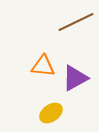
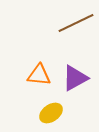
brown line: moved 1 px down
orange triangle: moved 4 px left, 9 px down
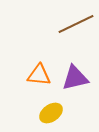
brown line: moved 1 px down
purple triangle: rotated 16 degrees clockwise
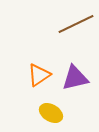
orange triangle: rotated 40 degrees counterclockwise
yellow ellipse: rotated 65 degrees clockwise
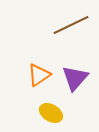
brown line: moved 5 px left, 1 px down
purple triangle: rotated 36 degrees counterclockwise
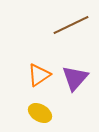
yellow ellipse: moved 11 px left
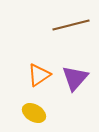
brown line: rotated 12 degrees clockwise
yellow ellipse: moved 6 px left
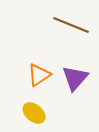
brown line: rotated 36 degrees clockwise
yellow ellipse: rotated 10 degrees clockwise
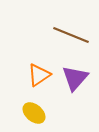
brown line: moved 10 px down
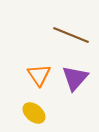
orange triangle: rotated 30 degrees counterclockwise
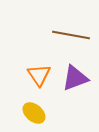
brown line: rotated 12 degrees counterclockwise
purple triangle: rotated 28 degrees clockwise
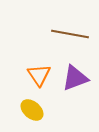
brown line: moved 1 px left, 1 px up
yellow ellipse: moved 2 px left, 3 px up
